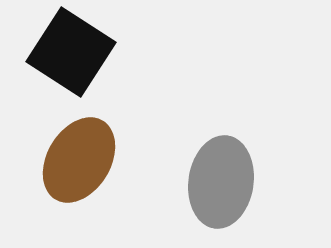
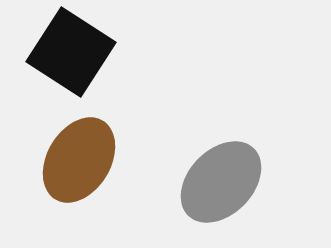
gray ellipse: rotated 36 degrees clockwise
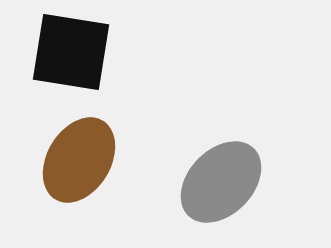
black square: rotated 24 degrees counterclockwise
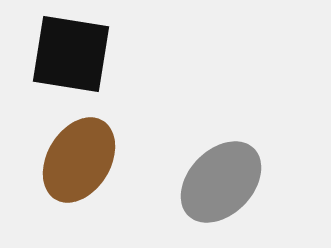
black square: moved 2 px down
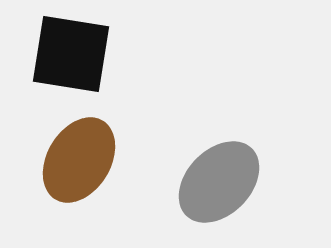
gray ellipse: moved 2 px left
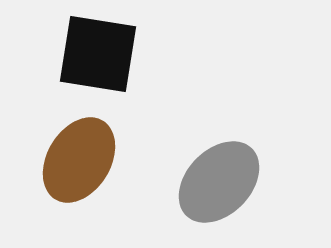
black square: moved 27 px right
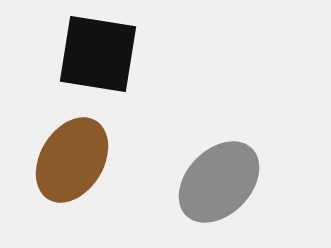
brown ellipse: moved 7 px left
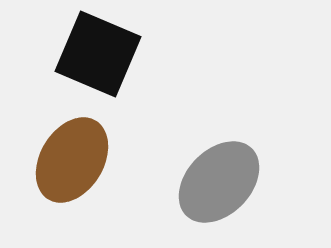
black square: rotated 14 degrees clockwise
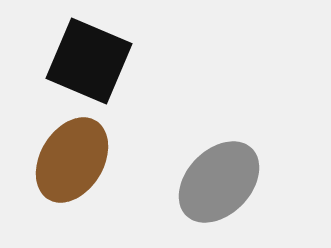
black square: moved 9 px left, 7 px down
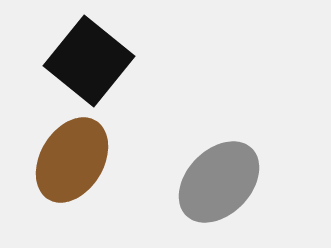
black square: rotated 16 degrees clockwise
